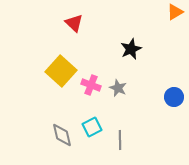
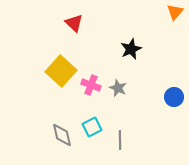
orange triangle: rotated 18 degrees counterclockwise
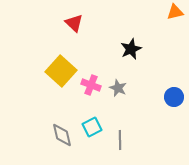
orange triangle: rotated 36 degrees clockwise
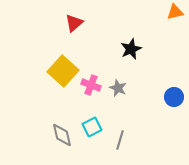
red triangle: rotated 36 degrees clockwise
yellow square: moved 2 px right
gray line: rotated 18 degrees clockwise
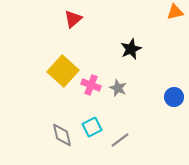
red triangle: moved 1 px left, 4 px up
gray line: rotated 36 degrees clockwise
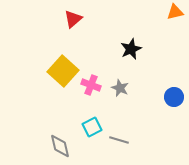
gray star: moved 2 px right
gray diamond: moved 2 px left, 11 px down
gray line: moved 1 px left; rotated 54 degrees clockwise
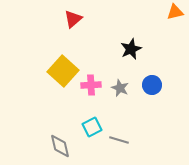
pink cross: rotated 24 degrees counterclockwise
blue circle: moved 22 px left, 12 px up
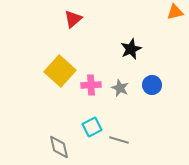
yellow square: moved 3 px left
gray diamond: moved 1 px left, 1 px down
